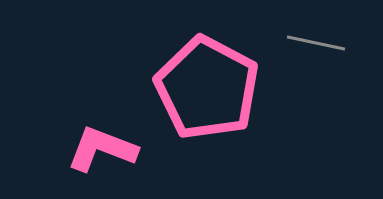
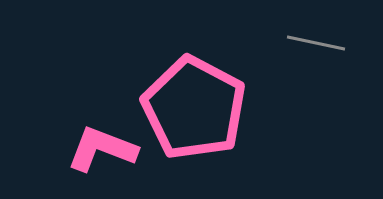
pink pentagon: moved 13 px left, 20 px down
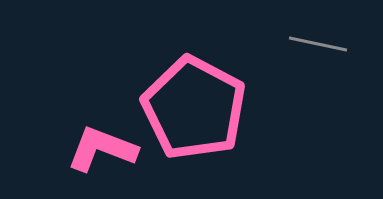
gray line: moved 2 px right, 1 px down
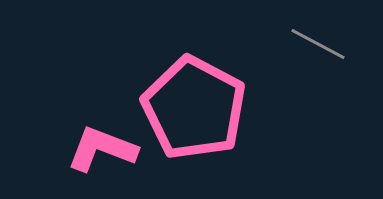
gray line: rotated 16 degrees clockwise
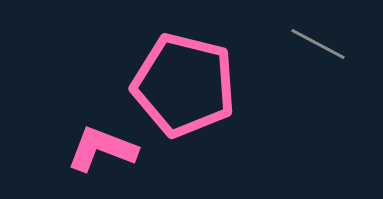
pink pentagon: moved 10 px left, 23 px up; rotated 14 degrees counterclockwise
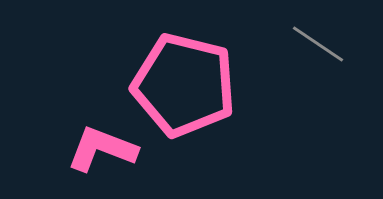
gray line: rotated 6 degrees clockwise
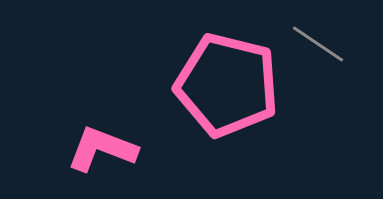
pink pentagon: moved 43 px right
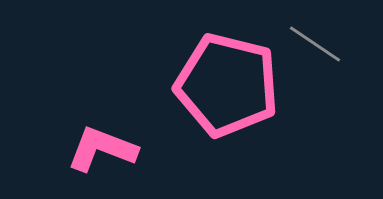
gray line: moved 3 px left
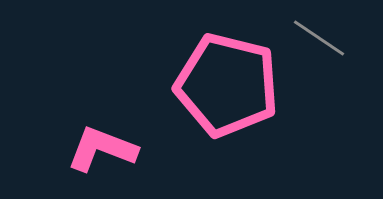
gray line: moved 4 px right, 6 px up
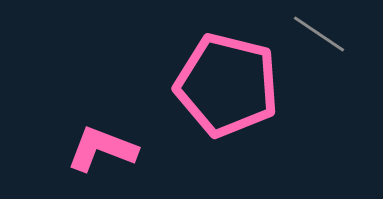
gray line: moved 4 px up
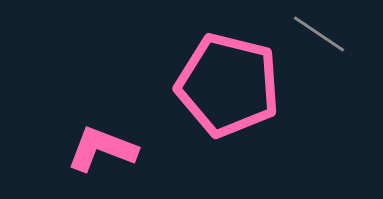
pink pentagon: moved 1 px right
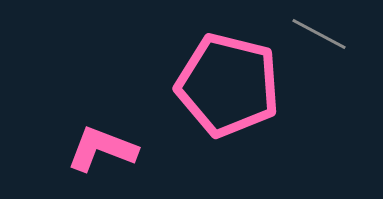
gray line: rotated 6 degrees counterclockwise
